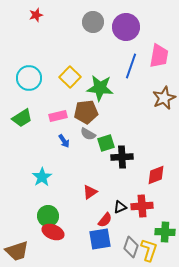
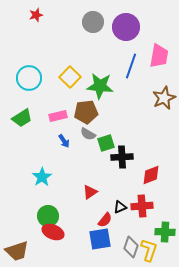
green star: moved 2 px up
red diamond: moved 5 px left
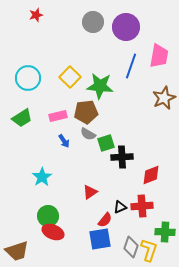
cyan circle: moved 1 px left
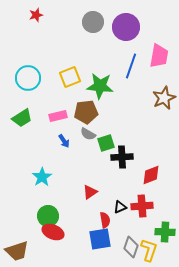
yellow square: rotated 25 degrees clockwise
red semicircle: rotated 49 degrees counterclockwise
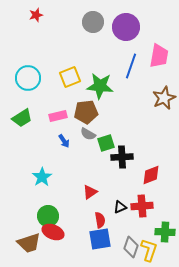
red semicircle: moved 5 px left
brown trapezoid: moved 12 px right, 8 px up
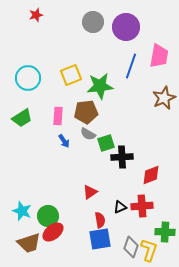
yellow square: moved 1 px right, 2 px up
green star: rotated 12 degrees counterclockwise
pink rectangle: rotated 72 degrees counterclockwise
cyan star: moved 20 px left, 34 px down; rotated 18 degrees counterclockwise
red ellipse: rotated 60 degrees counterclockwise
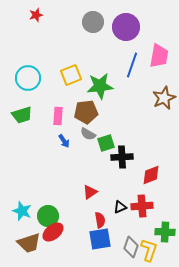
blue line: moved 1 px right, 1 px up
green trapezoid: moved 3 px up; rotated 15 degrees clockwise
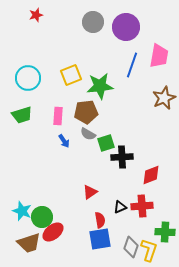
green circle: moved 6 px left, 1 px down
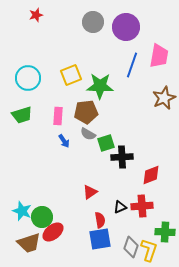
green star: rotated 8 degrees clockwise
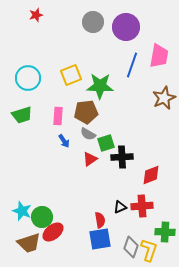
red triangle: moved 33 px up
